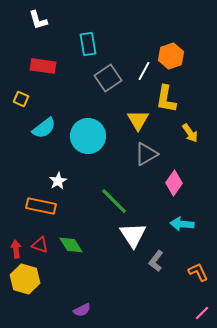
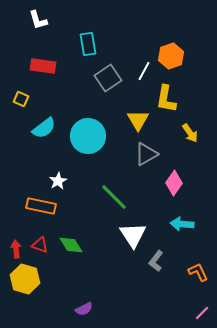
green line: moved 4 px up
purple semicircle: moved 2 px right, 1 px up
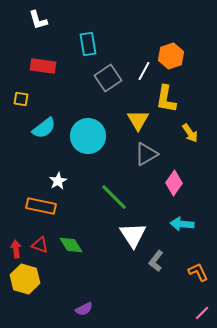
yellow square: rotated 14 degrees counterclockwise
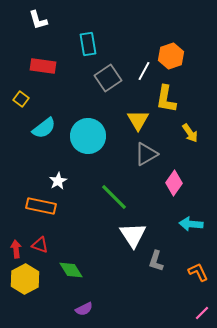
yellow square: rotated 28 degrees clockwise
cyan arrow: moved 9 px right
green diamond: moved 25 px down
gray L-shape: rotated 20 degrees counterclockwise
yellow hexagon: rotated 16 degrees clockwise
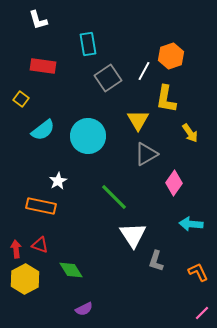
cyan semicircle: moved 1 px left, 2 px down
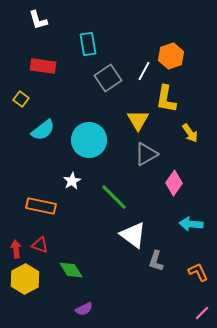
cyan circle: moved 1 px right, 4 px down
white star: moved 14 px right
white triangle: rotated 20 degrees counterclockwise
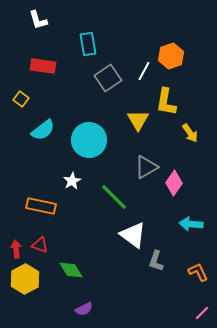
yellow L-shape: moved 3 px down
gray triangle: moved 13 px down
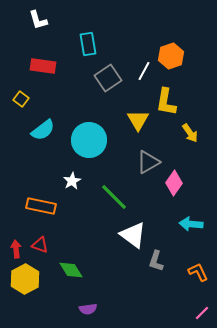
gray triangle: moved 2 px right, 5 px up
purple semicircle: moved 4 px right; rotated 18 degrees clockwise
